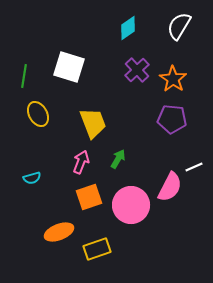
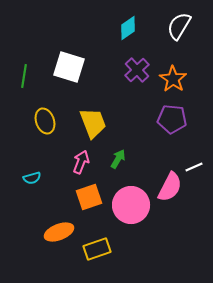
yellow ellipse: moved 7 px right, 7 px down; rotated 10 degrees clockwise
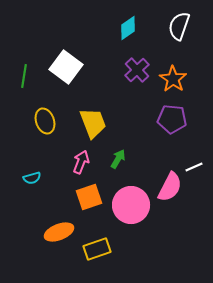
white semicircle: rotated 12 degrees counterclockwise
white square: moved 3 px left; rotated 20 degrees clockwise
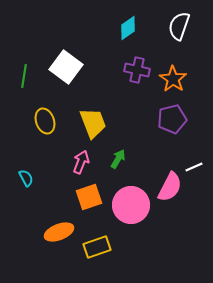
purple cross: rotated 35 degrees counterclockwise
purple pentagon: rotated 20 degrees counterclockwise
cyan semicircle: moved 6 px left; rotated 102 degrees counterclockwise
yellow rectangle: moved 2 px up
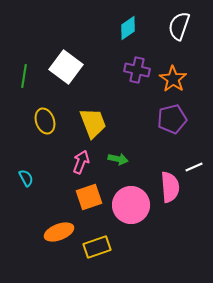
green arrow: rotated 72 degrees clockwise
pink semicircle: rotated 32 degrees counterclockwise
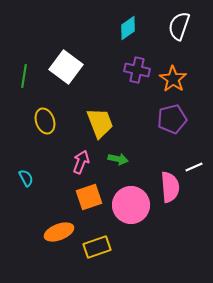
yellow trapezoid: moved 7 px right
